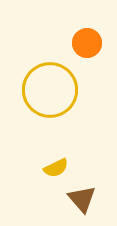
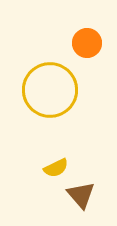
brown triangle: moved 1 px left, 4 px up
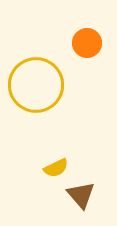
yellow circle: moved 14 px left, 5 px up
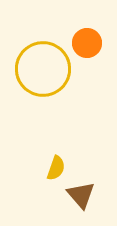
yellow circle: moved 7 px right, 16 px up
yellow semicircle: rotated 45 degrees counterclockwise
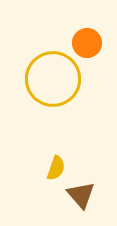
yellow circle: moved 10 px right, 10 px down
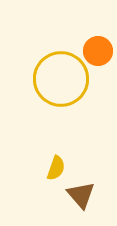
orange circle: moved 11 px right, 8 px down
yellow circle: moved 8 px right
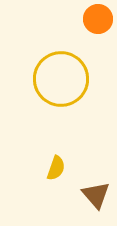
orange circle: moved 32 px up
brown triangle: moved 15 px right
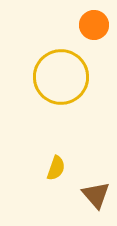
orange circle: moved 4 px left, 6 px down
yellow circle: moved 2 px up
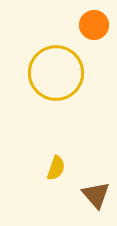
yellow circle: moved 5 px left, 4 px up
